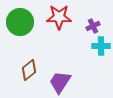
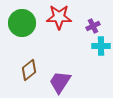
green circle: moved 2 px right, 1 px down
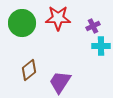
red star: moved 1 px left, 1 px down
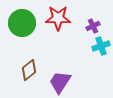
cyan cross: rotated 18 degrees counterclockwise
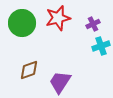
red star: rotated 15 degrees counterclockwise
purple cross: moved 2 px up
brown diamond: rotated 20 degrees clockwise
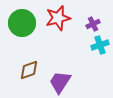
cyan cross: moved 1 px left, 1 px up
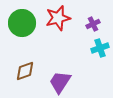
cyan cross: moved 3 px down
brown diamond: moved 4 px left, 1 px down
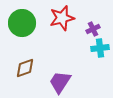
red star: moved 4 px right
purple cross: moved 5 px down
cyan cross: rotated 12 degrees clockwise
brown diamond: moved 3 px up
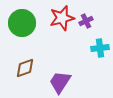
purple cross: moved 7 px left, 8 px up
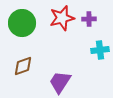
purple cross: moved 3 px right, 2 px up; rotated 24 degrees clockwise
cyan cross: moved 2 px down
brown diamond: moved 2 px left, 2 px up
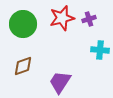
purple cross: rotated 16 degrees counterclockwise
green circle: moved 1 px right, 1 px down
cyan cross: rotated 12 degrees clockwise
